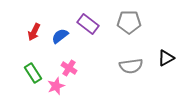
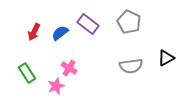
gray pentagon: rotated 25 degrees clockwise
blue semicircle: moved 3 px up
green rectangle: moved 6 px left
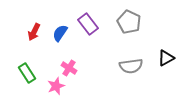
purple rectangle: rotated 15 degrees clockwise
blue semicircle: rotated 18 degrees counterclockwise
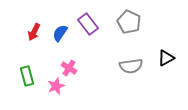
green rectangle: moved 3 px down; rotated 18 degrees clockwise
